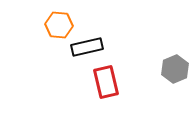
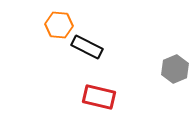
black rectangle: rotated 40 degrees clockwise
red rectangle: moved 7 px left, 15 px down; rotated 64 degrees counterclockwise
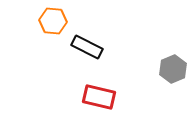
orange hexagon: moved 6 px left, 4 px up
gray hexagon: moved 2 px left
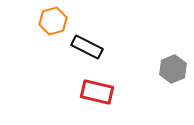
orange hexagon: rotated 20 degrees counterclockwise
red rectangle: moved 2 px left, 5 px up
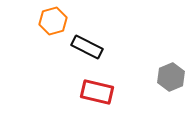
gray hexagon: moved 2 px left, 8 px down
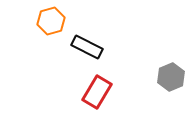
orange hexagon: moved 2 px left
red rectangle: rotated 72 degrees counterclockwise
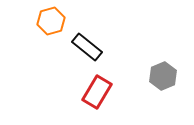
black rectangle: rotated 12 degrees clockwise
gray hexagon: moved 8 px left, 1 px up
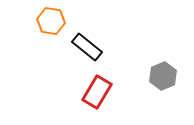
orange hexagon: rotated 24 degrees clockwise
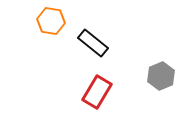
black rectangle: moved 6 px right, 4 px up
gray hexagon: moved 2 px left
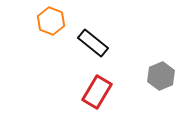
orange hexagon: rotated 12 degrees clockwise
